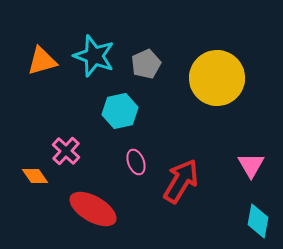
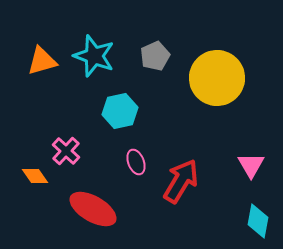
gray pentagon: moved 9 px right, 8 px up
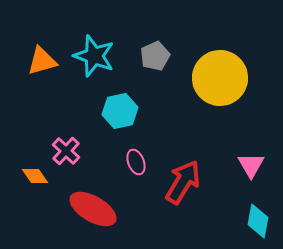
yellow circle: moved 3 px right
red arrow: moved 2 px right, 1 px down
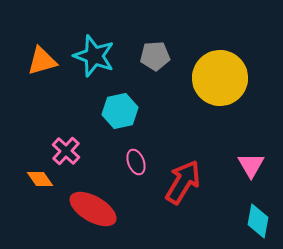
gray pentagon: rotated 20 degrees clockwise
orange diamond: moved 5 px right, 3 px down
